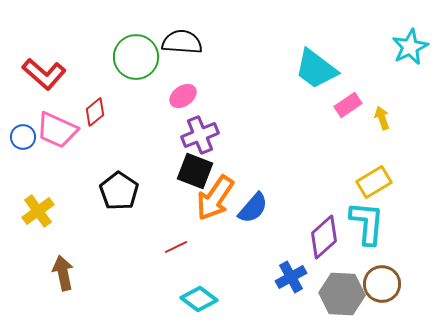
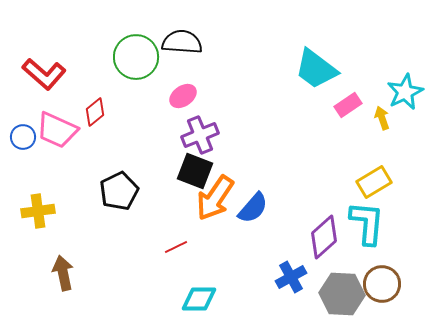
cyan star: moved 5 px left, 45 px down
black pentagon: rotated 12 degrees clockwise
yellow cross: rotated 28 degrees clockwise
cyan diamond: rotated 36 degrees counterclockwise
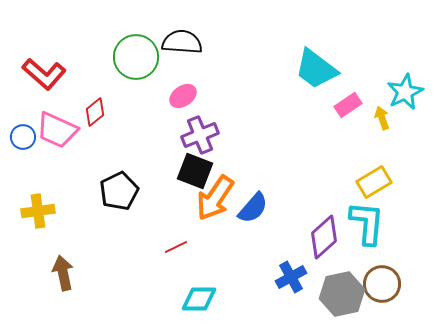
gray hexagon: rotated 15 degrees counterclockwise
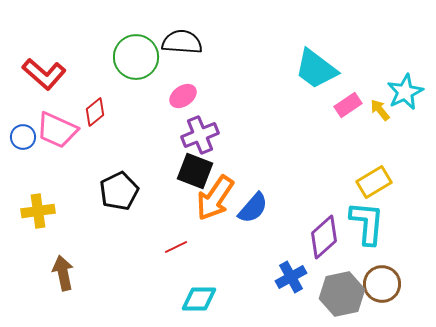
yellow arrow: moved 2 px left, 8 px up; rotated 20 degrees counterclockwise
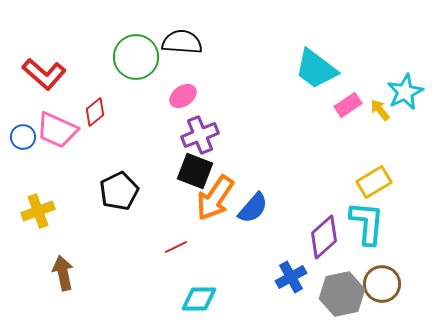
yellow cross: rotated 12 degrees counterclockwise
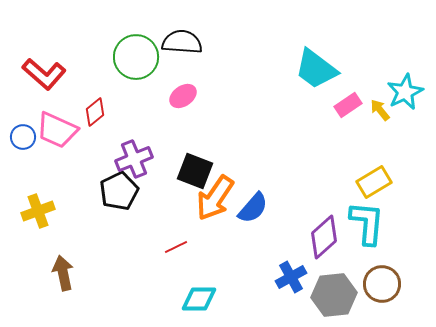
purple cross: moved 66 px left, 24 px down
gray hexagon: moved 8 px left, 1 px down; rotated 6 degrees clockwise
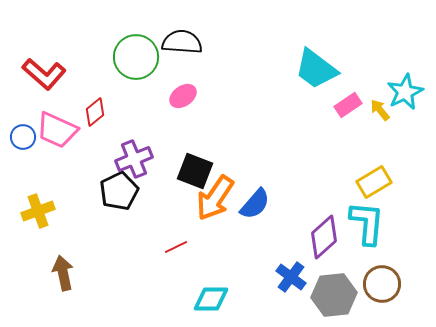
blue semicircle: moved 2 px right, 4 px up
blue cross: rotated 24 degrees counterclockwise
cyan diamond: moved 12 px right
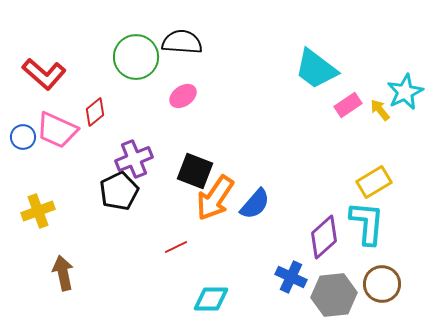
blue cross: rotated 12 degrees counterclockwise
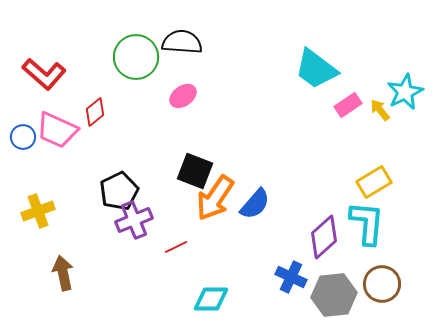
purple cross: moved 61 px down
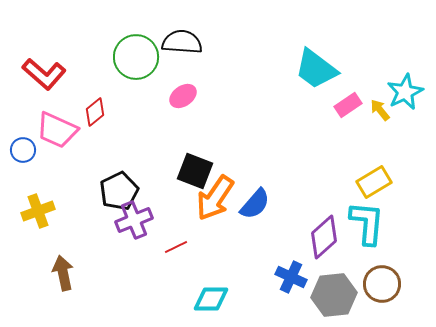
blue circle: moved 13 px down
